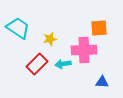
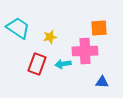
yellow star: moved 2 px up
pink cross: moved 1 px right, 1 px down
red rectangle: rotated 25 degrees counterclockwise
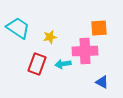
blue triangle: rotated 24 degrees clockwise
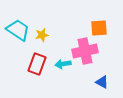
cyan trapezoid: moved 2 px down
yellow star: moved 8 px left, 2 px up
pink cross: rotated 10 degrees counterclockwise
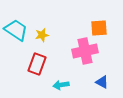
cyan trapezoid: moved 2 px left
cyan arrow: moved 2 px left, 21 px down
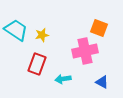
orange square: rotated 24 degrees clockwise
cyan arrow: moved 2 px right, 6 px up
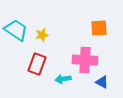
orange square: rotated 24 degrees counterclockwise
pink cross: moved 9 px down; rotated 15 degrees clockwise
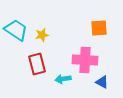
red rectangle: rotated 35 degrees counterclockwise
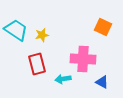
orange square: moved 4 px right, 1 px up; rotated 30 degrees clockwise
pink cross: moved 2 px left, 1 px up
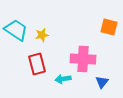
orange square: moved 6 px right; rotated 12 degrees counterclockwise
blue triangle: rotated 40 degrees clockwise
